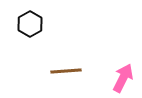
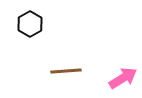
pink arrow: rotated 32 degrees clockwise
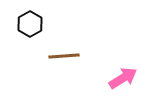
brown line: moved 2 px left, 15 px up
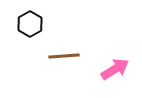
pink arrow: moved 8 px left, 9 px up
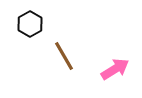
brown line: rotated 64 degrees clockwise
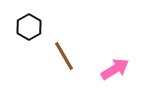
black hexagon: moved 1 px left, 3 px down
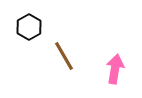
pink arrow: rotated 48 degrees counterclockwise
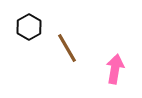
brown line: moved 3 px right, 8 px up
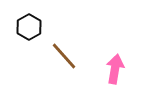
brown line: moved 3 px left, 8 px down; rotated 12 degrees counterclockwise
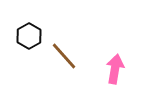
black hexagon: moved 9 px down
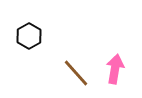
brown line: moved 12 px right, 17 px down
